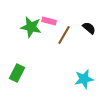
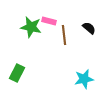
brown line: rotated 36 degrees counterclockwise
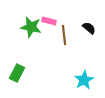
cyan star: moved 1 px down; rotated 18 degrees counterclockwise
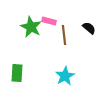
green star: rotated 15 degrees clockwise
green rectangle: rotated 24 degrees counterclockwise
cyan star: moved 19 px left, 4 px up
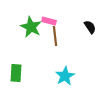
black semicircle: moved 1 px right, 1 px up; rotated 16 degrees clockwise
brown line: moved 9 px left, 1 px down
green rectangle: moved 1 px left
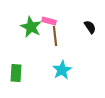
cyan star: moved 3 px left, 6 px up
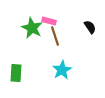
green star: moved 1 px right, 1 px down
brown line: rotated 12 degrees counterclockwise
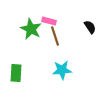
green star: moved 1 px left, 1 px down
cyan star: rotated 24 degrees clockwise
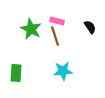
pink rectangle: moved 8 px right
cyan star: moved 1 px right, 1 px down
